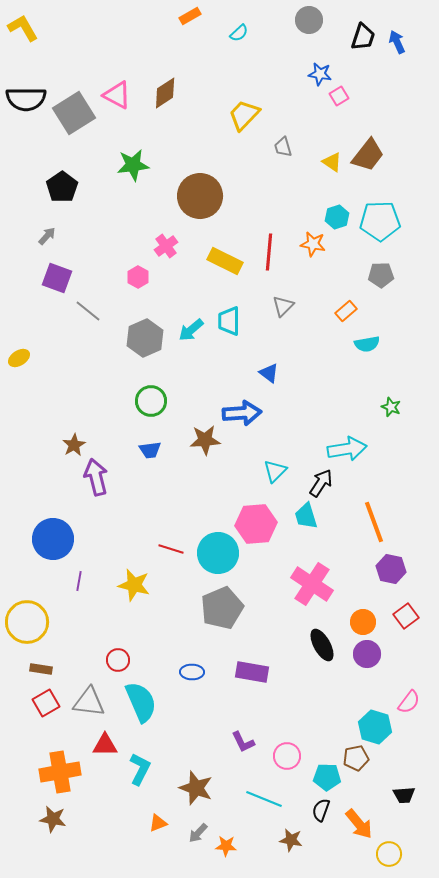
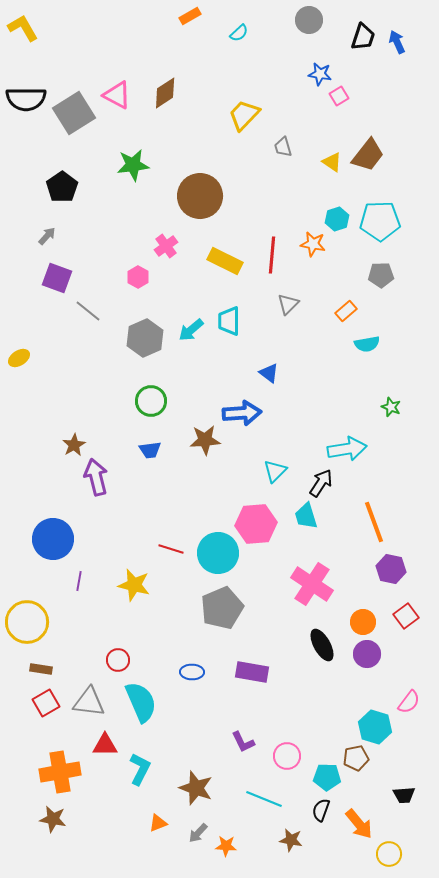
cyan hexagon at (337, 217): moved 2 px down
red line at (269, 252): moved 3 px right, 3 px down
gray triangle at (283, 306): moved 5 px right, 2 px up
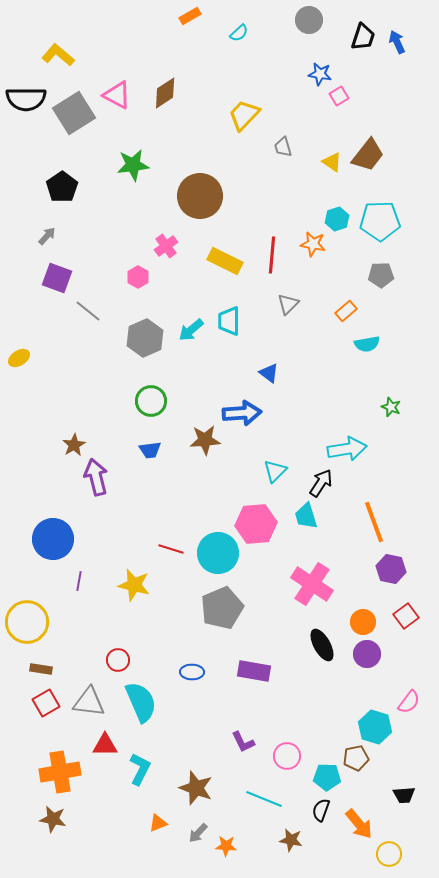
yellow L-shape at (23, 28): moved 35 px right, 27 px down; rotated 20 degrees counterclockwise
purple rectangle at (252, 672): moved 2 px right, 1 px up
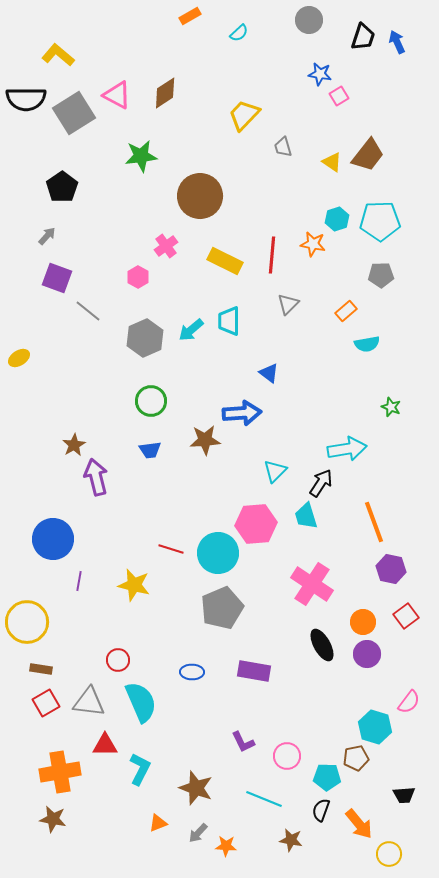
green star at (133, 165): moved 8 px right, 9 px up
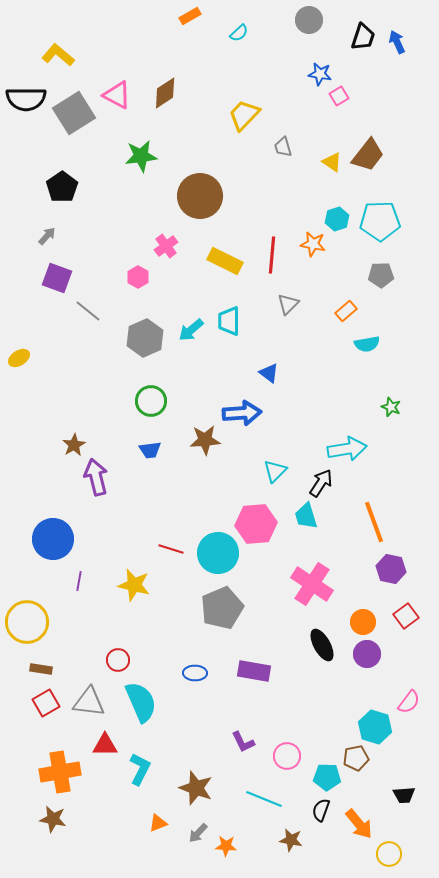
blue ellipse at (192, 672): moved 3 px right, 1 px down
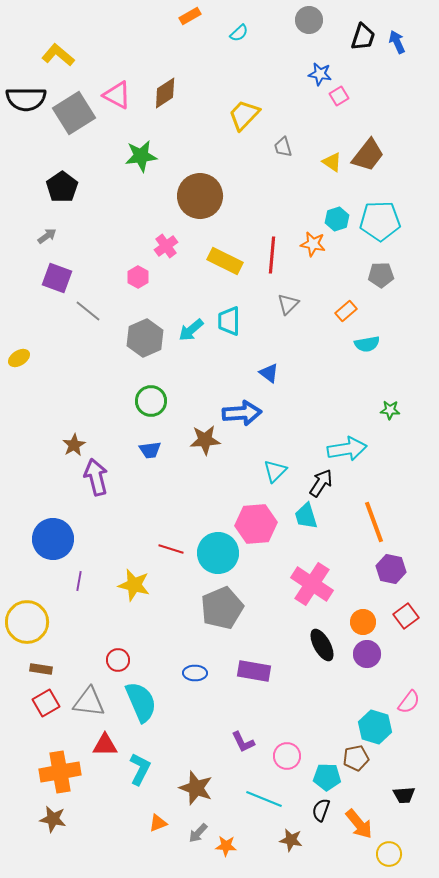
gray arrow at (47, 236): rotated 12 degrees clockwise
green star at (391, 407): moved 1 px left, 3 px down; rotated 18 degrees counterclockwise
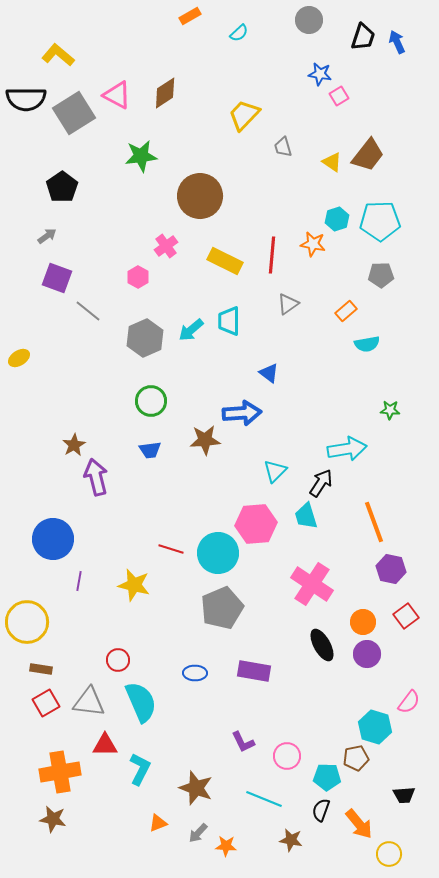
gray triangle at (288, 304): rotated 10 degrees clockwise
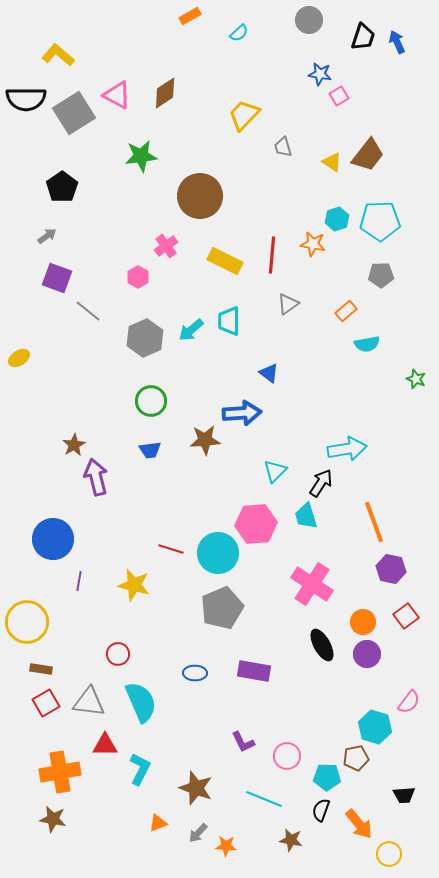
green star at (390, 410): moved 26 px right, 31 px up; rotated 18 degrees clockwise
red circle at (118, 660): moved 6 px up
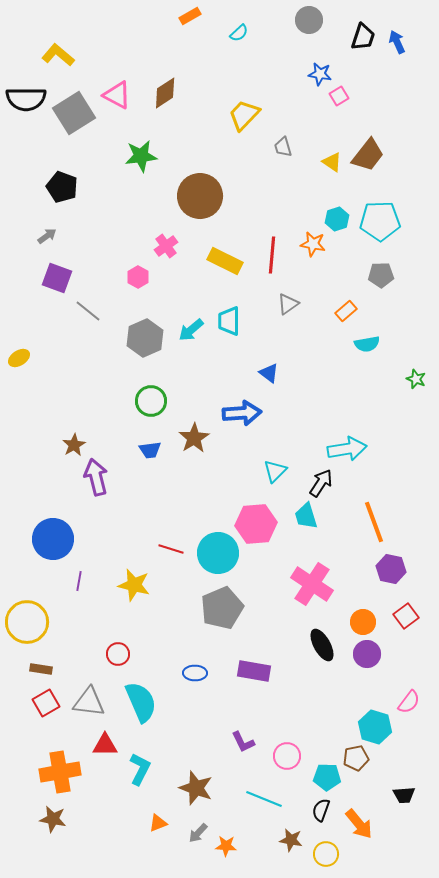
black pentagon at (62, 187): rotated 16 degrees counterclockwise
brown star at (205, 440): moved 11 px left, 2 px up; rotated 28 degrees counterclockwise
yellow circle at (389, 854): moved 63 px left
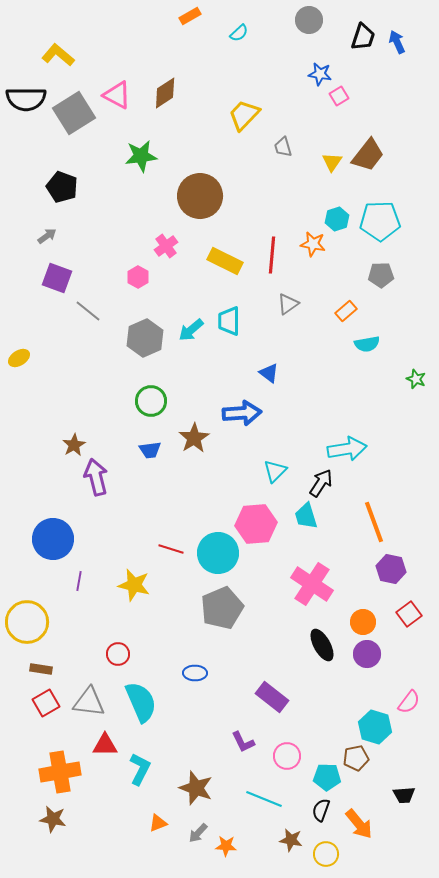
yellow triangle at (332, 162): rotated 30 degrees clockwise
red square at (406, 616): moved 3 px right, 2 px up
purple rectangle at (254, 671): moved 18 px right, 26 px down; rotated 28 degrees clockwise
